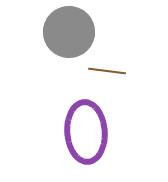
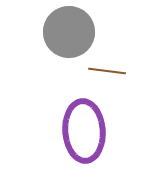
purple ellipse: moved 2 px left, 1 px up
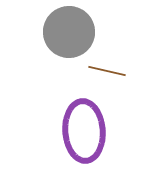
brown line: rotated 6 degrees clockwise
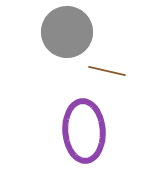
gray circle: moved 2 px left
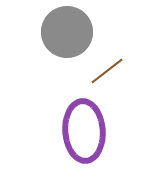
brown line: rotated 51 degrees counterclockwise
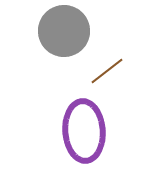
gray circle: moved 3 px left, 1 px up
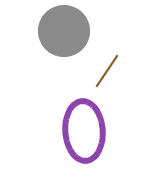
brown line: rotated 18 degrees counterclockwise
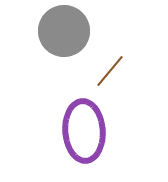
brown line: moved 3 px right; rotated 6 degrees clockwise
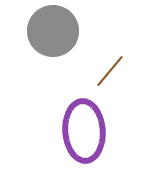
gray circle: moved 11 px left
